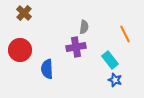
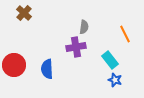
red circle: moved 6 px left, 15 px down
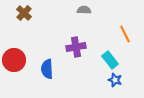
gray semicircle: moved 17 px up; rotated 96 degrees counterclockwise
red circle: moved 5 px up
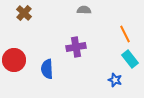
cyan rectangle: moved 20 px right, 1 px up
